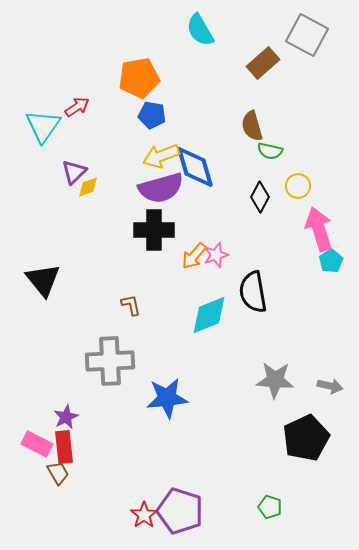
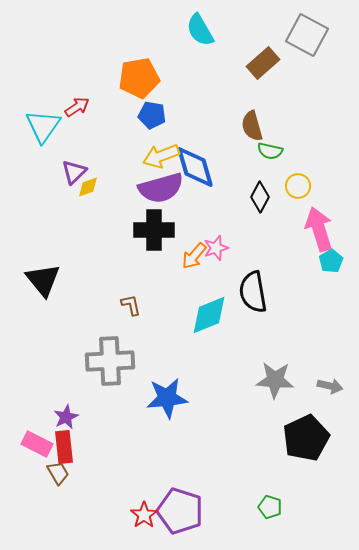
pink star: moved 7 px up
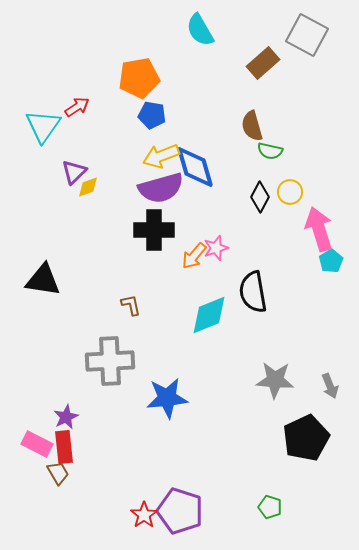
yellow circle: moved 8 px left, 6 px down
black triangle: rotated 42 degrees counterclockwise
gray arrow: rotated 55 degrees clockwise
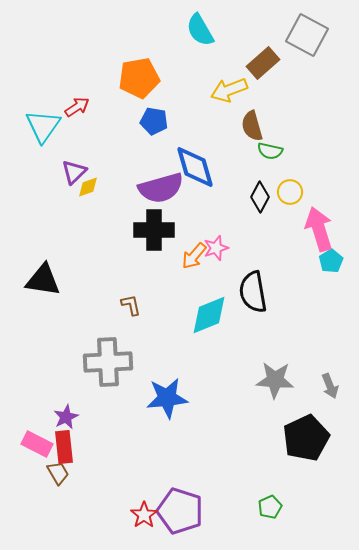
blue pentagon: moved 2 px right, 6 px down
yellow arrow: moved 68 px right, 66 px up
gray cross: moved 2 px left, 1 px down
green pentagon: rotated 30 degrees clockwise
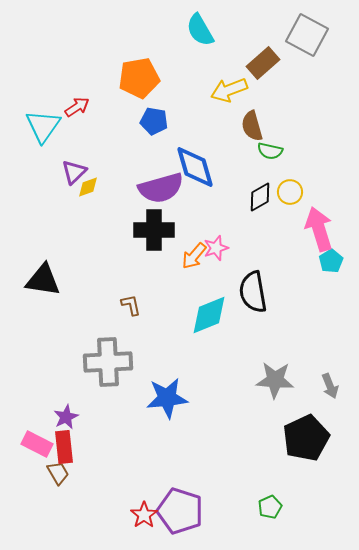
black diamond: rotated 32 degrees clockwise
